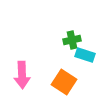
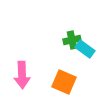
cyan rectangle: moved 6 px up; rotated 18 degrees clockwise
orange square: rotated 10 degrees counterclockwise
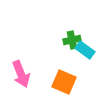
cyan rectangle: moved 1 px down
pink arrow: moved 1 px left, 1 px up; rotated 20 degrees counterclockwise
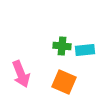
green cross: moved 10 px left, 6 px down; rotated 18 degrees clockwise
cyan rectangle: rotated 42 degrees counterclockwise
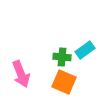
green cross: moved 11 px down
cyan rectangle: rotated 30 degrees counterclockwise
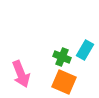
cyan rectangle: rotated 24 degrees counterclockwise
green cross: rotated 18 degrees clockwise
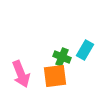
orange square: moved 9 px left, 6 px up; rotated 30 degrees counterclockwise
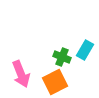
orange square: moved 6 px down; rotated 20 degrees counterclockwise
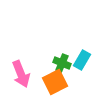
cyan rectangle: moved 3 px left, 10 px down
green cross: moved 6 px down
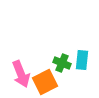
cyan rectangle: rotated 24 degrees counterclockwise
orange square: moved 10 px left
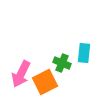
cyan rectangle: moved 2 px right, 7 px up
pink arrow: rotated 48 degrees clockwise
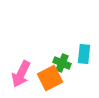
cyan rectangle: moved 1 px down
orange square: moved 5 px right, 4 px up
